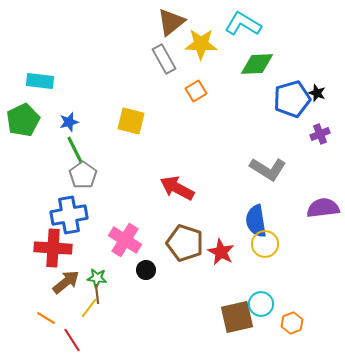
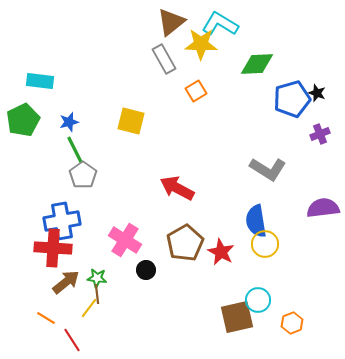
cyan L-shape: moved 23 px left
blue cross: moved 7 px left, 6 px down
brown pentagon: rotated 24 degrees clockwise
cyan circle: moved 3 px left, 4 px up
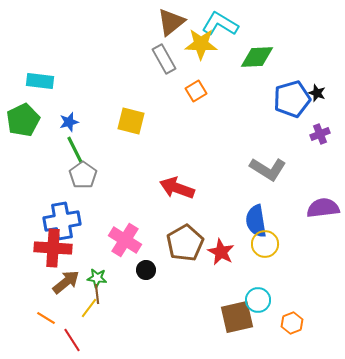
green diamond: moved 7 px up
red arrow: rotated 8 degrees counterclockwise
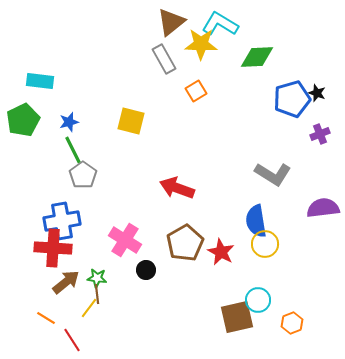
green line: moved 2 px left
gray L-shape: moved 5 px right, 5 px down
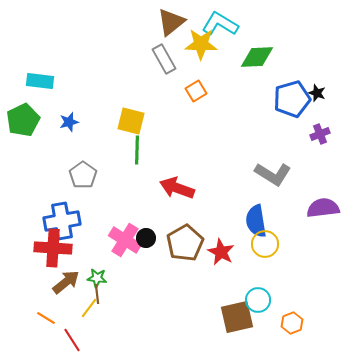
green line: moved 64 px right; rotated 28 degrees clockwise
black circle: moved 32 px up
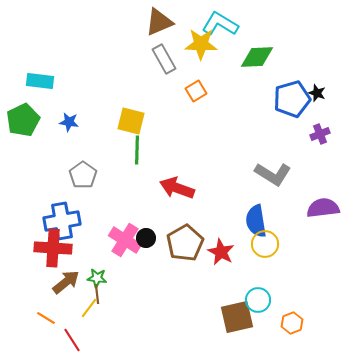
brown triangle: moved 12 px left; rotated 16 degrees clockwise
blue star: rotated 24 degrees clockwise
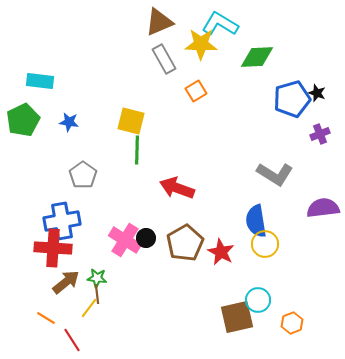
gray L-shape: moved 2 px right
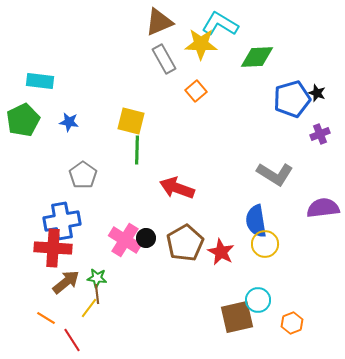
orange square: rotated 10 degrees counterclockwise
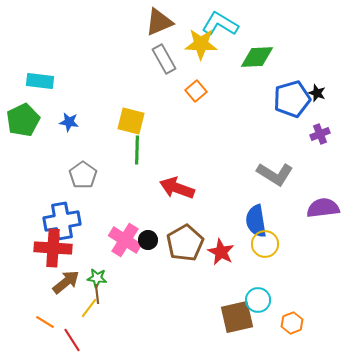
black circle: moved 2 px right, 2 px down
orange line: moved 1 px left, 4 px down
